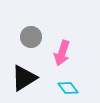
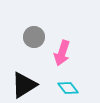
gray circle: moved 3 px right
black triangle: moved 7 px down
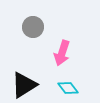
gray circle: moved 1 px left, 10 px up
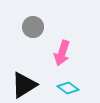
cyan diamond: rotated 15 degrees counterclockwise
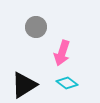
gray circle: moved 3 px right
cyan diamond: moved 1 px left, 5 px up
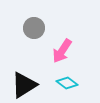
gray circle: moved 2 px left, 1 px down
pink arrow: moved 2 px up; rotated 15 degrees clockwise
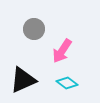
gray circle: moved 1 px down
black triangle: moved 1 px left, 5 px up; rotated 8 degrees clockwise
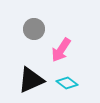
pink arrow: moved 1 px left, 1 px up
black triangle: moved 8 px right
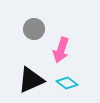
pink arrow: rotated 15 degrees counterclockwise
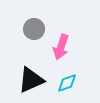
pink arrow: moved 3 px up
cyan diamond: rotated 55 degrees counterclockwise
